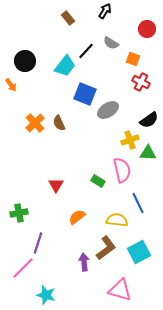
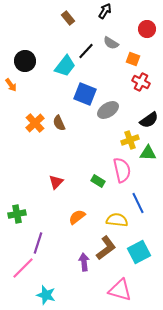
red triangle: moved 3 px up; rotated 14 degrees clockwise
green cross: moved 2 px left, 1 px down
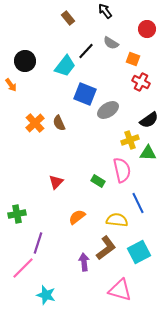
black arrow: rotated 70 degrees counterclockwise
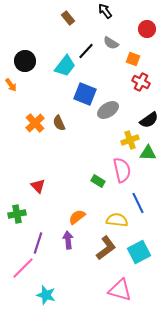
red triangle: moved 18 px left, 4 px down; rotated 28 degrees counterclockwise
purple arrow: moved 16 px left, 22 px up
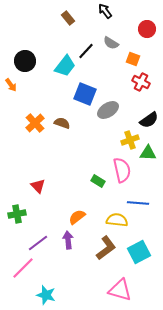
brown semicircle: moved 3 px right; rotated 133 degrees clockwise
blue line: rotated 60 degrees counterclockwise
purple line: rotated 35 degrees clockwise
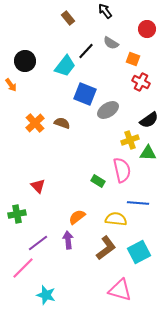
yellow semicircle: moved 1 px left, 1 px up
